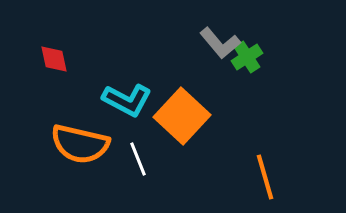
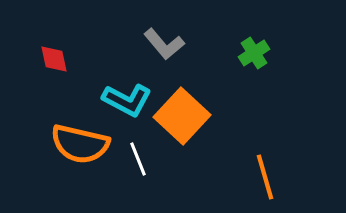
gray L-shape: moved 56 px left, 1 px down
green cross: moved 7 px right, 4 px up
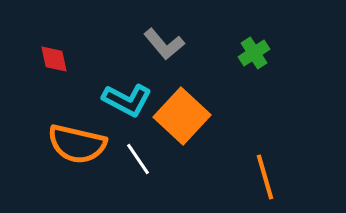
orange semicircle: moved 3 px left
white line: rotated 12 degrees counterclockwise
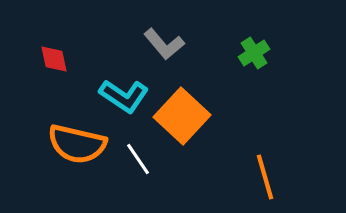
cyan L-shape: moved 3 px left, 4 px up; rotated 6 degrees clockwise
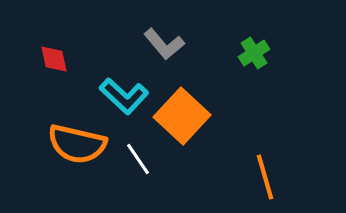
cyan L-shape: rotated 9 degrees clockwise
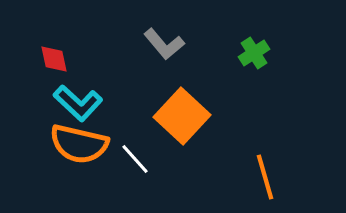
cyan L-shape: moved 46 px left, 7 px down
orange semicircle: moved 2 px right
white line: moved 3 px left; rotated 8 degrees counterclockwise
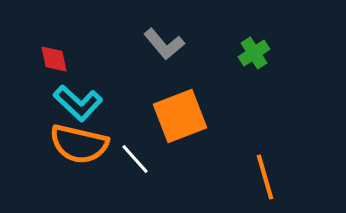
orange square: moved 2 px left; rotated 26 degrees clockwise
